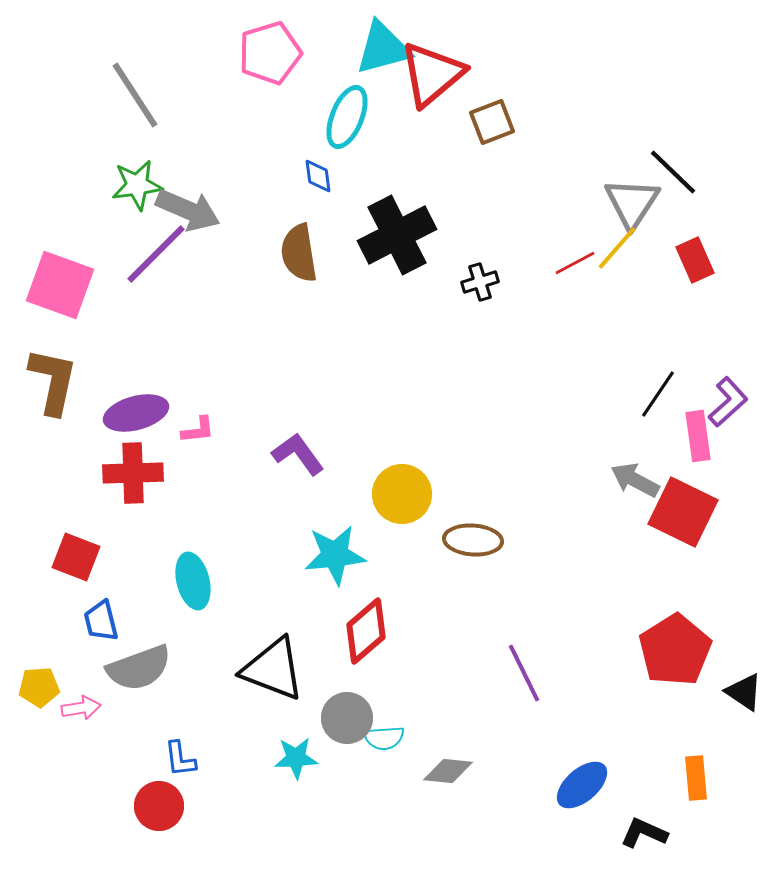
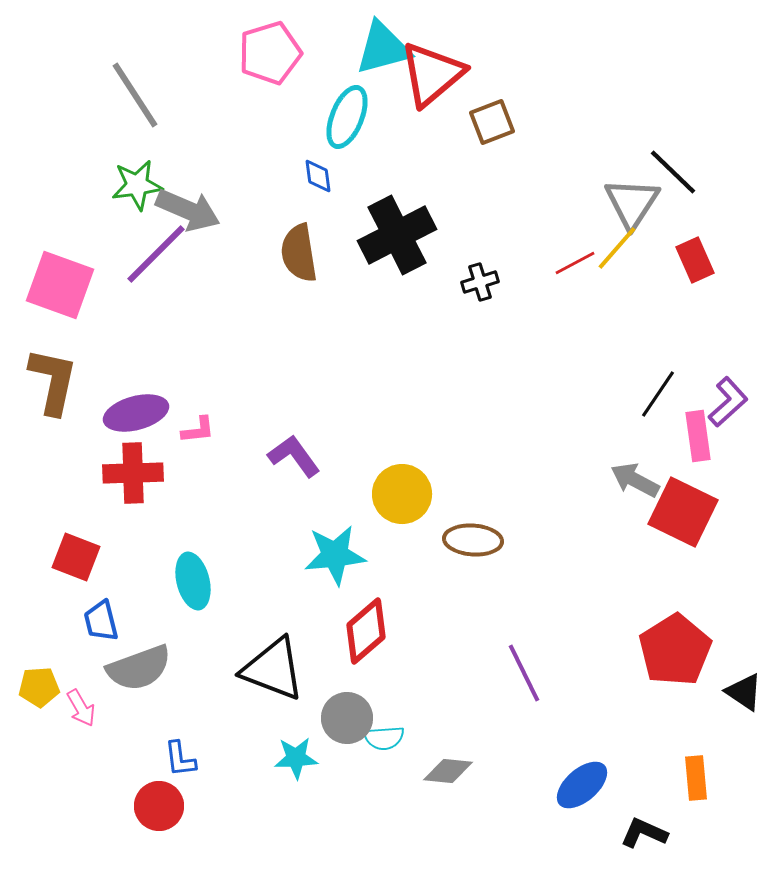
purple L-shape at (298, 454): moved 4 px left, 2 px down
pink arrow at (81, 708): rotated 69 degrees clockwise
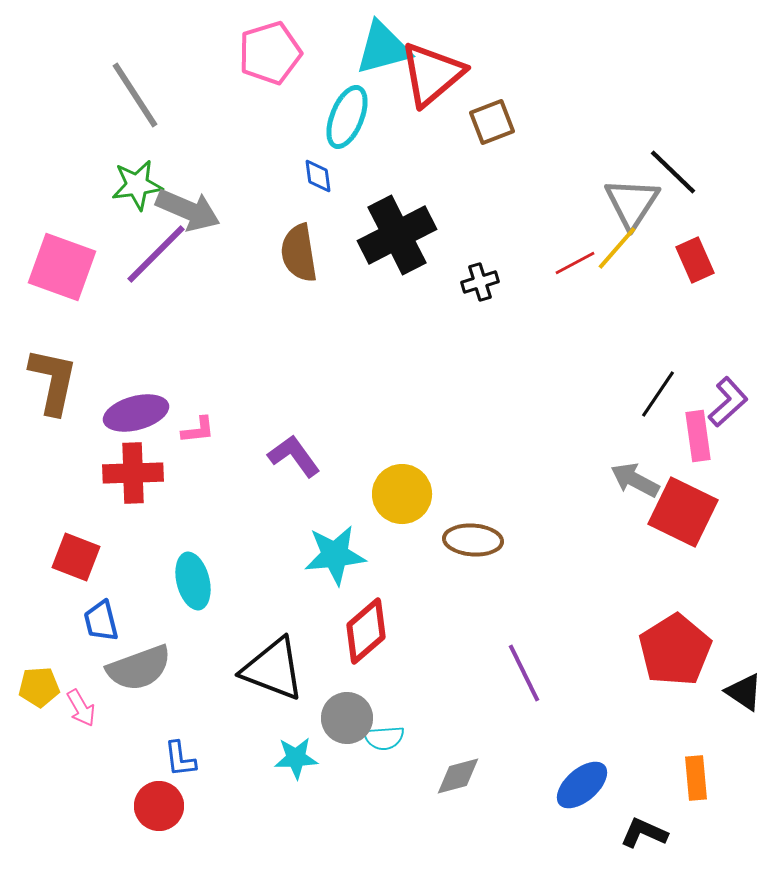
pink square at (60, 285): moved 2 px right, 18 px up
gray diamond at (448, 771): moved 10 px right, 5 px down; rotated 21 degrees counterclockwise
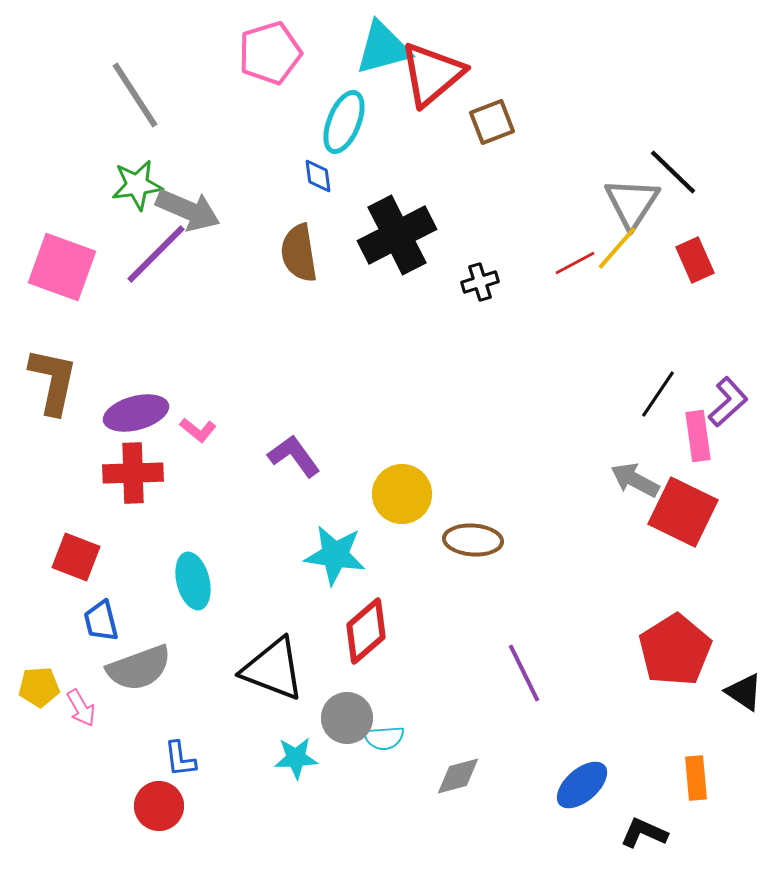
cyan ellipse at (347, 117): moved 3 px left, 5 px down
pink L-shape at (198, 430): rotated 45 degrees clockwise
cyan star at (335, 555): rotated 14 degrees clockwise
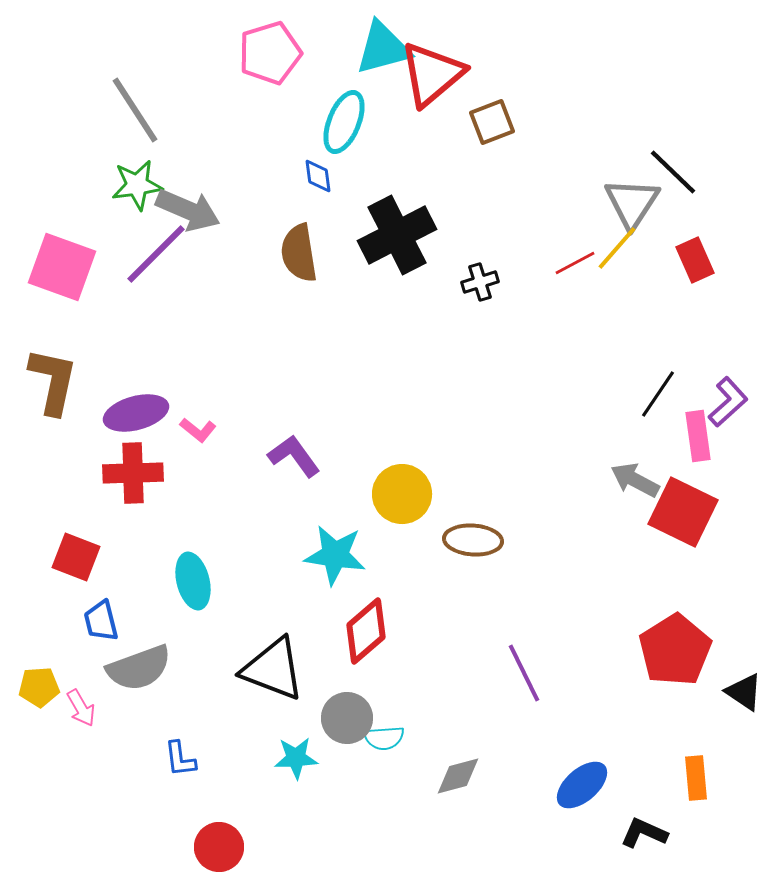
gray line at (135, 95): moved 15 px down
red circle at (159, 806): moved 60 px right, 41 px down
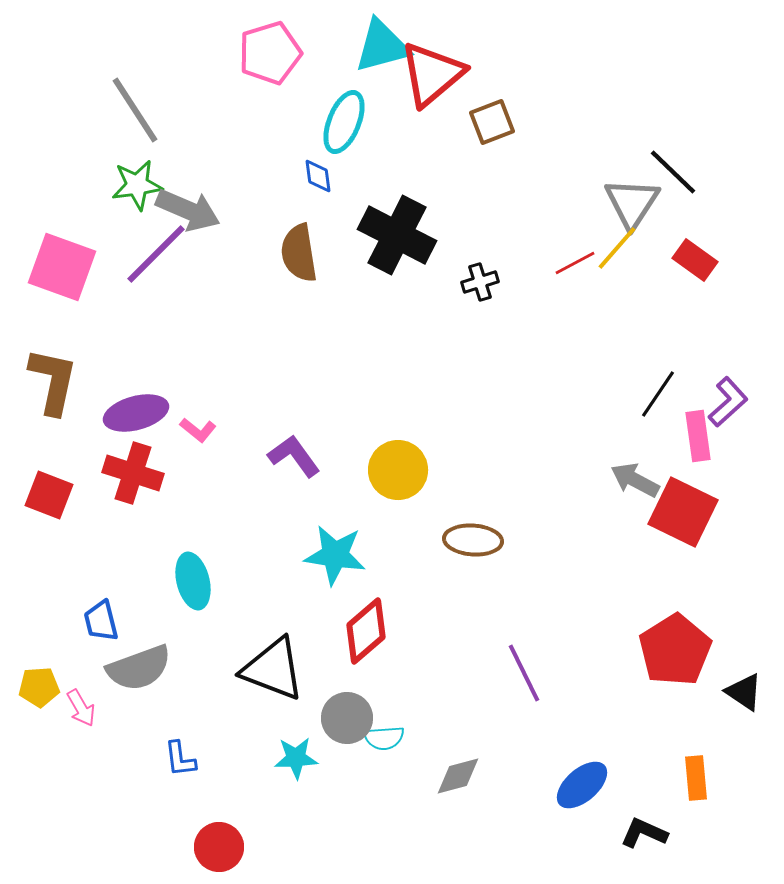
cyan triangle at (383, 48): moved 1 px left, 2 px up
black cross at (397, 235): rotated 36 degrees counterclockwise
red rectangle at (695, 260): rotated 30 degrees counterclockwise
red cross at (133, 473): rotated 20 degrees clockwise
yellow circle at (402, 494): moved 4 px left, 24 px up
red square at (76, 557): moved 27 px left, 62 px up
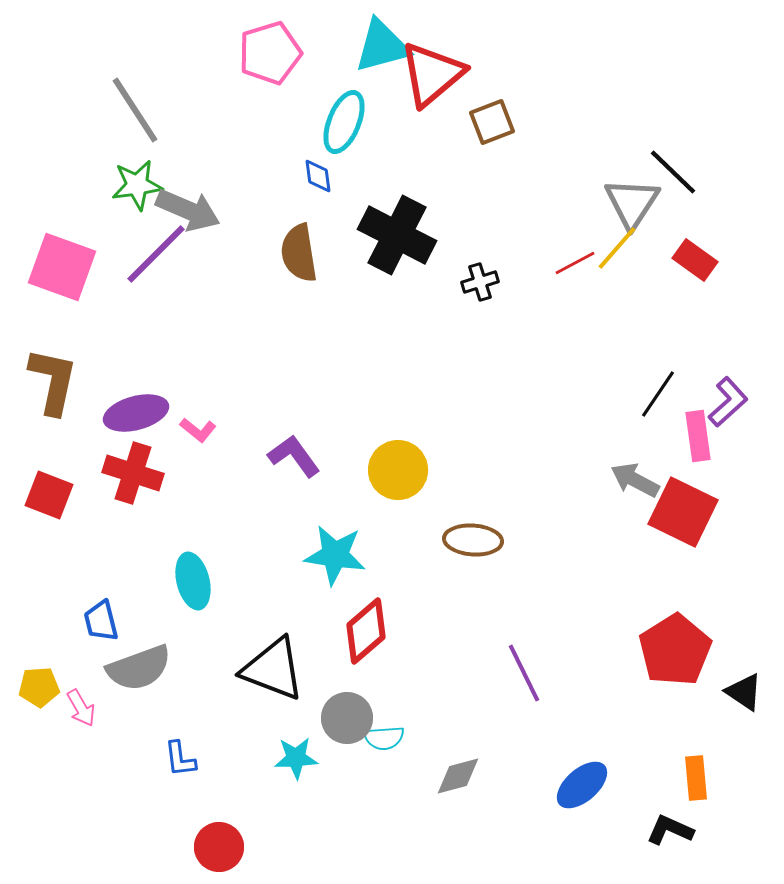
black L-shape at (644, 833): moved 26 px right, 3 px up
